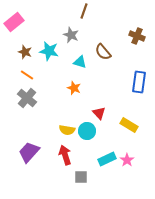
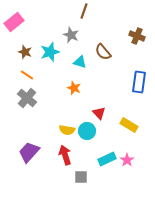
cyan star: moved 1 px right, 1 px down; rotated 30 degrees counterclockwise
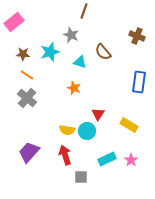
brown star: moved 2 px left, 2 px down; rotated 16 degrees counterclockwise
red triangle: moved 1 px left, 1 px down; rotated 16 degrees clockwise
pink star: moved 4 px right
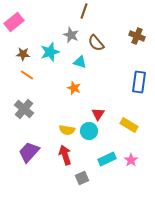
brown semicircle: moved 7 px left, 9 px up
gray cross: moved 3 px left, 11 px down
cyan circle: moved 2 px right
gray square: moved 1 px right, 1 px down; rotated 24 degrees counterclockwise
